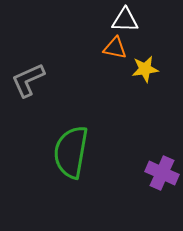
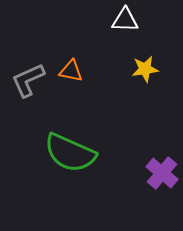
orange triangle: moved 44 px left, 23 px down
green semicircle: moved 1 px left, 1 px down; rotated 76 degrees counterclockwise
purple cross: rotated 16 degrees clockwise
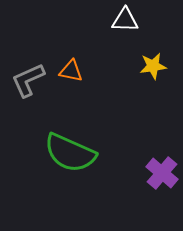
yellow star: moved 8 px right, 3 px up
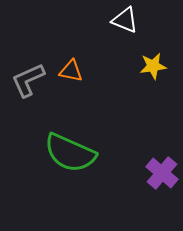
white triangle: rotated 20 degrees clockwise
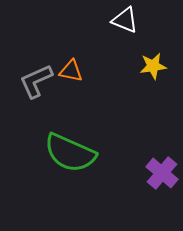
gray L-shape: moved 8 px right, 1 px down
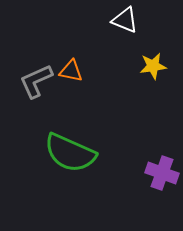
purple cross: rotated 20 degrees counterclockwise
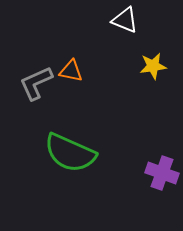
gray L-shape: moved 2 px down
